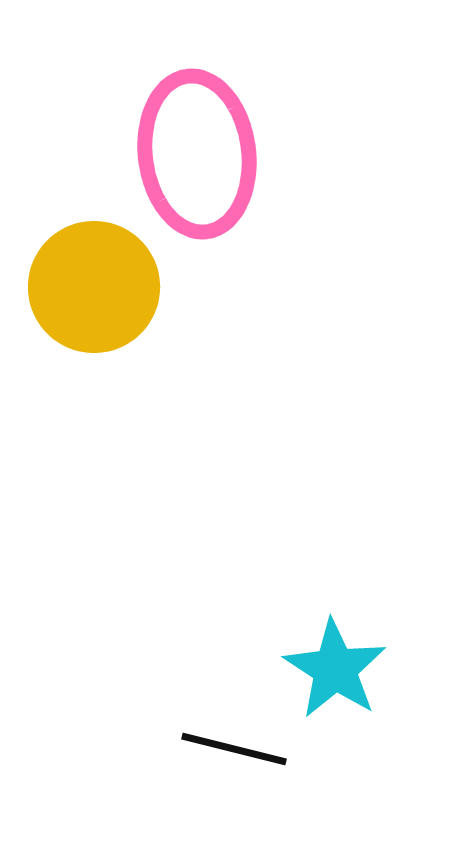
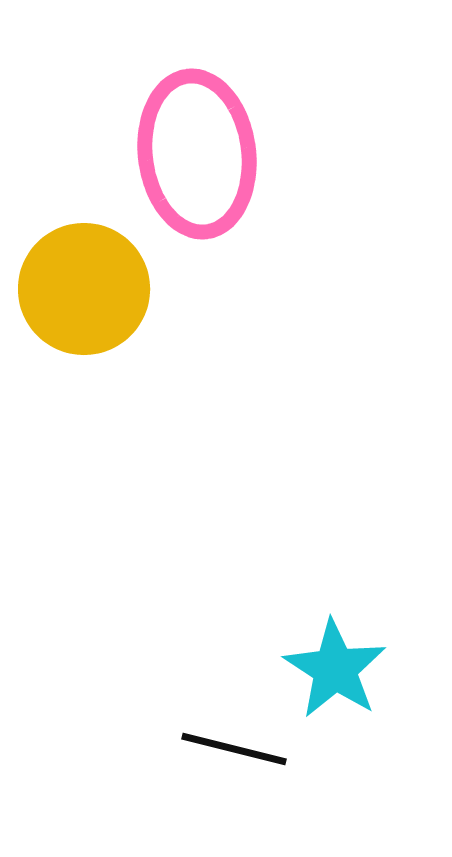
yellow circle: moved 10 px left, 2 px down
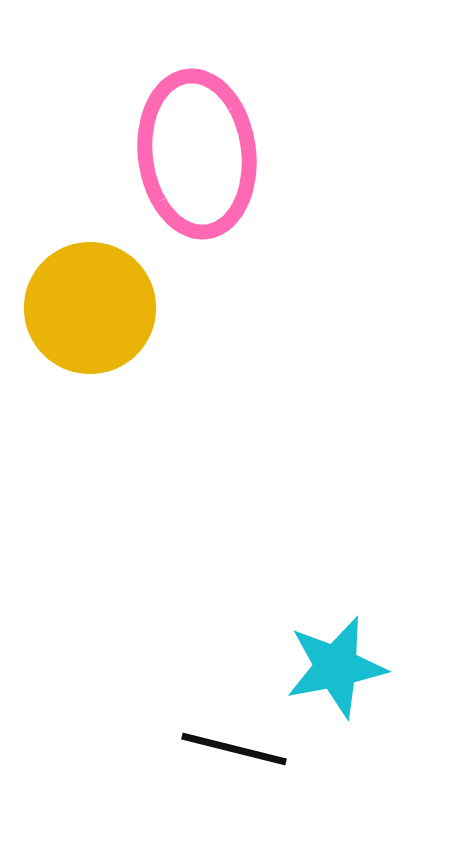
yellow circle: moved 6 px right, 19 px down
cyan star: moved 1 px right, 2 px up; rotated 28 degrees clockwise
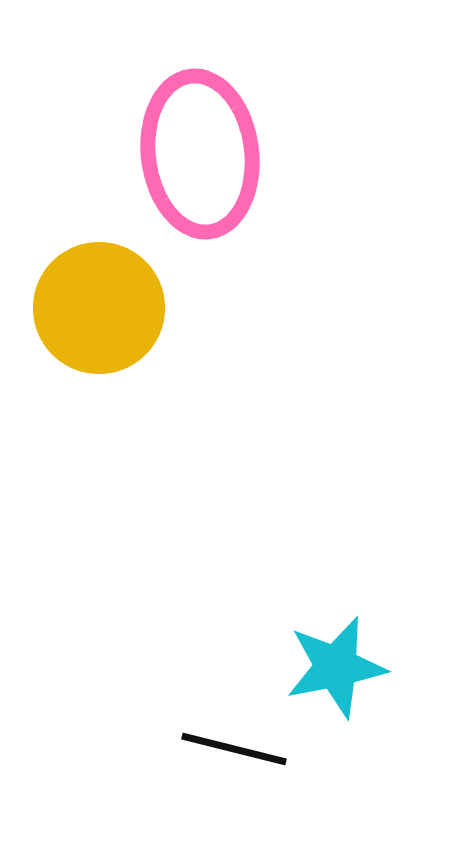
pink ellipse: moved 3 px right
yellow circle: moved 9 px right
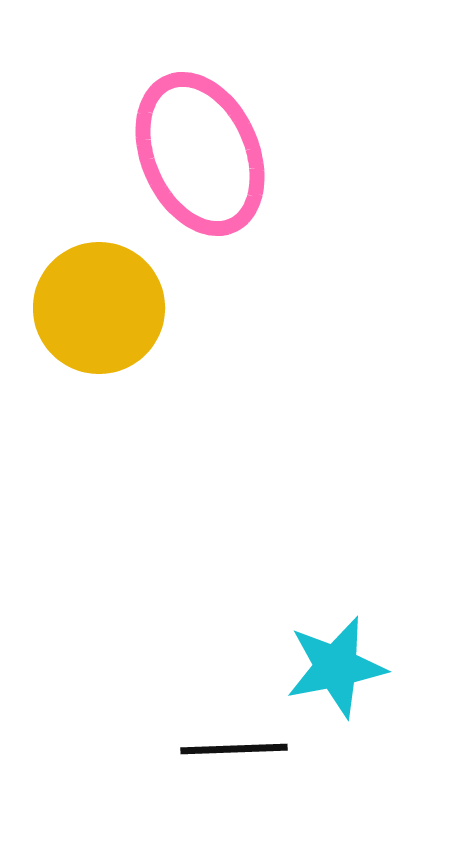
pink ellipse: rotated 17 degrees counterclockwise
black line: rotated 16 degrees counterclockwise
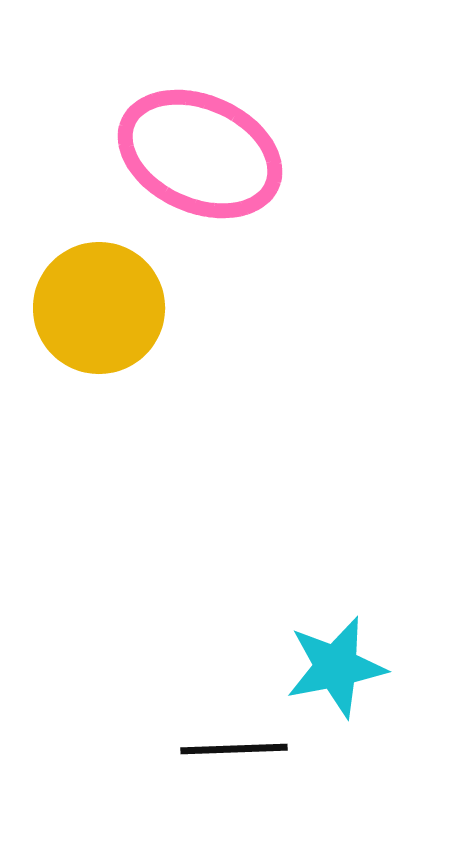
pink ellipse: rotated 42 degrees counterclockwise
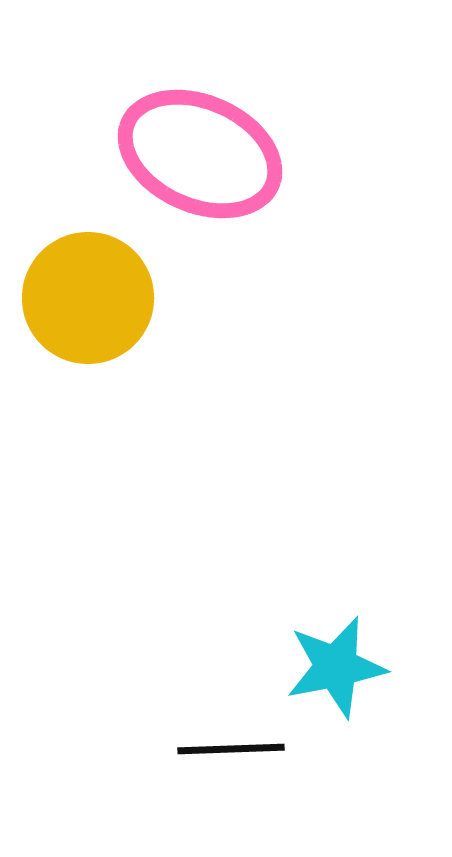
yellow circle: moved 11 px left, 10 px up
black line: moved 3 px left
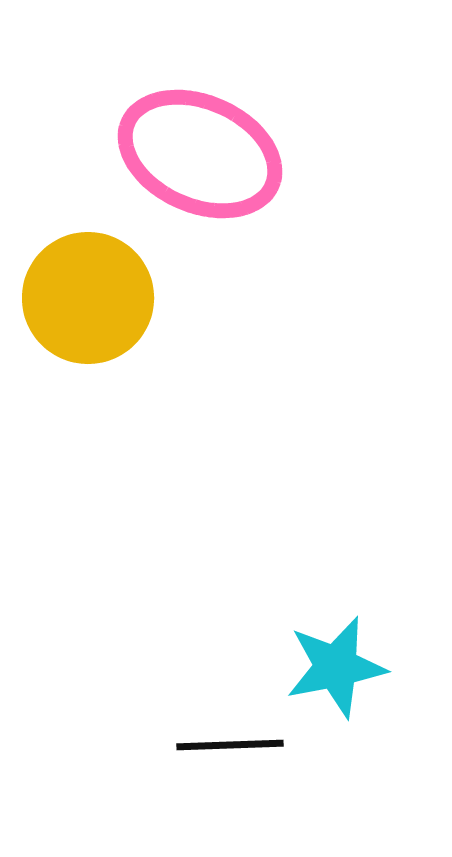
black line: moved 1 px left, 4 px up
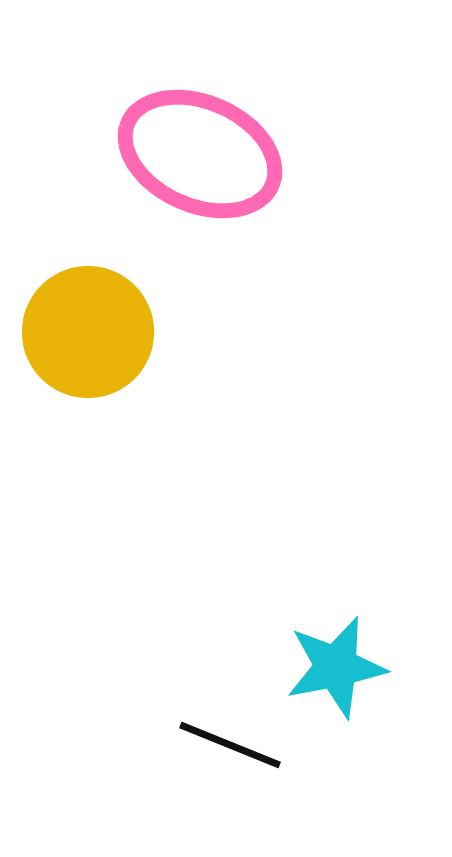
yellow circle: moved 34 px down
black line: rotated 24 degrees clockwise
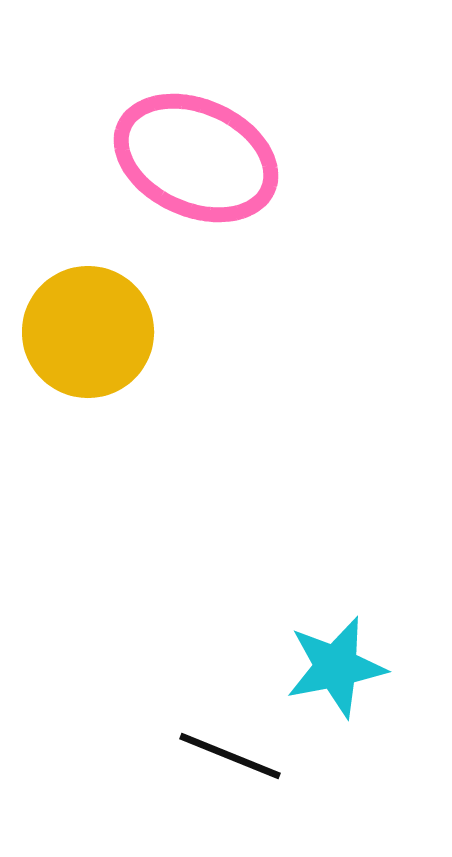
pink ellipse: moved 4 px left, 4 px down
black line: moved 11 px down
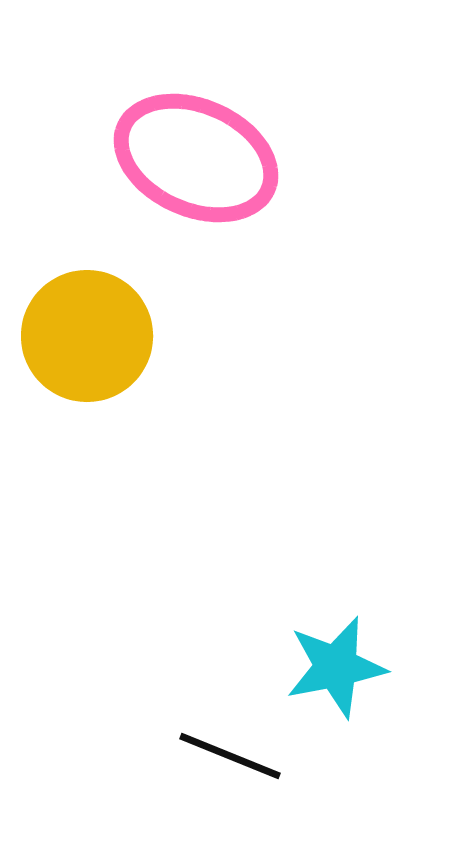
yellow circle: moved 1 px left, 4 px down
